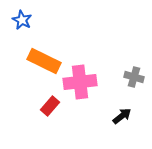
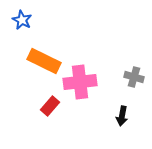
black arrow: rotated 138 degrees clockwise
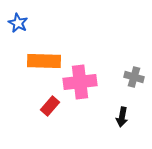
blue star: moved 4 px left, 3 px down
orange rectangle: rotated 24 degrees counterclockwise
black arrow: moved 1 px down
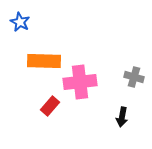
blue star: moved 2 px right, 1 px up
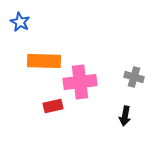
red rectangle: moved 3 px right; rotated 36 degrees clockwise
black arrow: moved 3 px right, 1 px up
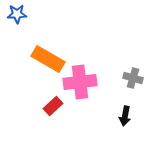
blue star: moved 3 px left, 8 px up; rotated 30 degrees counterclockwise
orange rectangle: moved 4 px right, 2 px up; rotated 28 degrees clockwise
gray cross: moved 1 px left, 1 px down
red rectangle: rotated 30 degrees counterclockwise
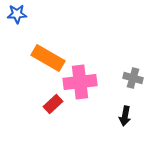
orange rectangle: moved 1 px up
red rectangle: moved 2 px up
